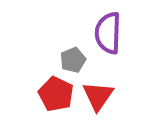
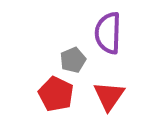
red triangle: moved 11 px right
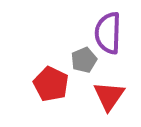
gray pentagon: moved 11 px right
red pentagon: moved 5 px left, 10 px up
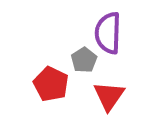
gray pentagon: rotated 10 degrees counterclockwise
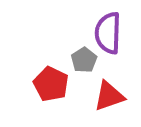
red triangle: rotated 36 degrees clockwise
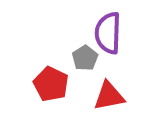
gray pentagon: moved 1 px right, 2 px up
red triangle: rotated 8 degrees clockwise
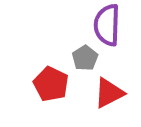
purple semicircle: moved 1 px left, 8 px up
red triangle: moved 3 px up; rotated 16 degrees counterclockwise
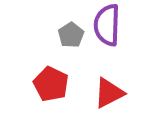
gray pentagon: moved 14 px left, 23 px up
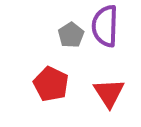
purple semicircle: moved 2 px left, 1 px down
red triangle: rotated 36 degrees counterclockwise
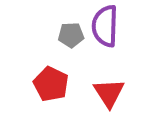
gray pentagon: rotated 30 degrees clockwise
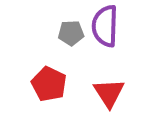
gray pentagon: moved 2 px up
red pentagon: moved 2 px left
